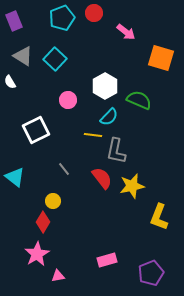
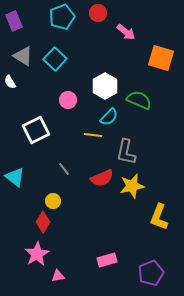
red circle: moved 4 px right
cyan pentagon: moved 1 px up
gray L-shape: moved 10 px right, 1 px down
red semicircle: rotated 105 degrees clockwise
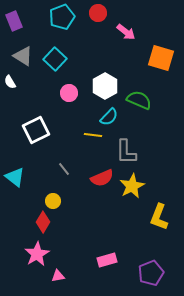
pink circle: moved 1 px right, 7 px up
gray L-shape: rotated 12 degrees counterclockwise
yellow star: rotated 15 degrees counterclockwise
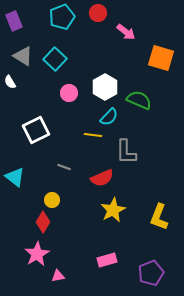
white hexagon: moved 1 px down
gray line: moved 2 px up; rotated 32 degrees counterclockwise
yellow star: moved 19 px left, 24 px down
yellow circle: moved 1 px left, 1 px up
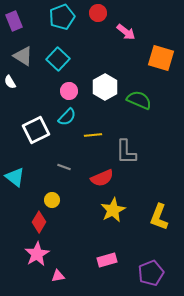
cyan square: moved 3 px right
pink circle: moved 2 px up
cyan semicircle: moved 42 px left
yellow line: rotated 12 degrees counterclockwise
red diamond: moved 4 px left
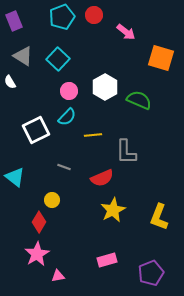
red circle: moved 4 px left, 2 px down
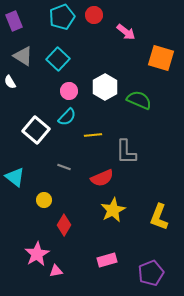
white square: rotated 24 degrees counterclockwise
yellow circle: moved 8 px left
red diamond: moved 25 px right, 3 px down
pink triangle: moved 2 px left, 5 px up
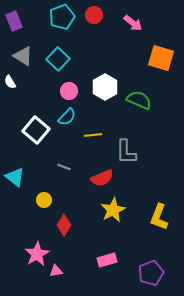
pink arrow: moved 7 px right, 9 px up
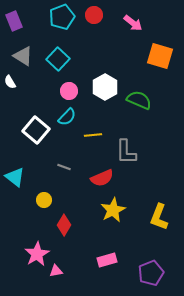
orange square: moved 1 px left, 2 px up
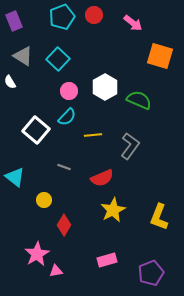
gray L-shape: moved 4 px right, 6 px up; rotated 144 degrees counterclockwise
